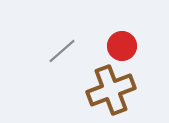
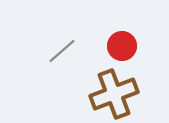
brown cross: moved 3 px right, 4 px down
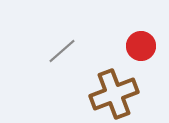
red circle: moved 19 px right
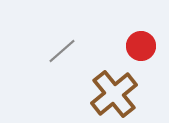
brown cross: rotated 18 degrees counterclockwise
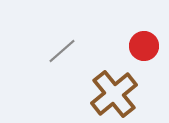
red circle: moved 3 px right
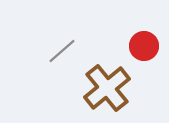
brown cross: moved 7 px left, 6 px up
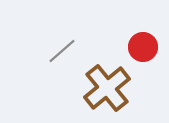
red circle: moved 1 px left, 1 px down
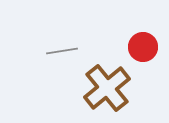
gray line: rotated 32 degrees clockwise
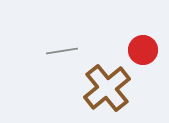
red circle: moved 3 px down
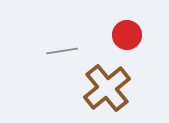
red circle: moved 16 px left, 15 px up
